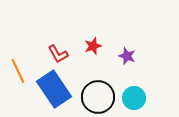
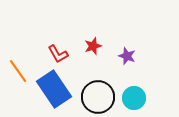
orange line: rotated 10 degrees counterclockwise
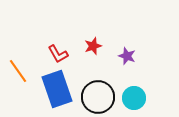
blue rectangle: moved 3 px right; rotated 15 degrees clockwise
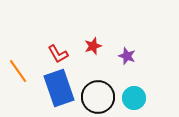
blue rectangle: moved 2 px right, 1 px up
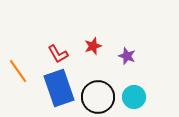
cyan circle: moved 1 px up
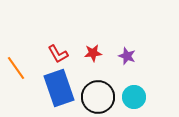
red star: moved 7 px down; rotated 12 degrees clockwise
orange line: moved 2 px left, 3 px up
